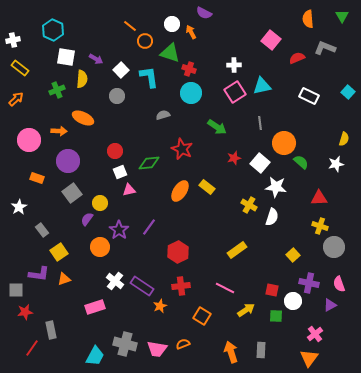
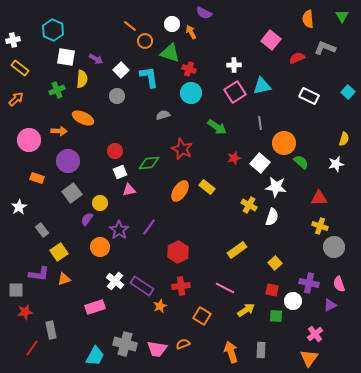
yellow square at (293, 255): moved 18 px left, 8 px down
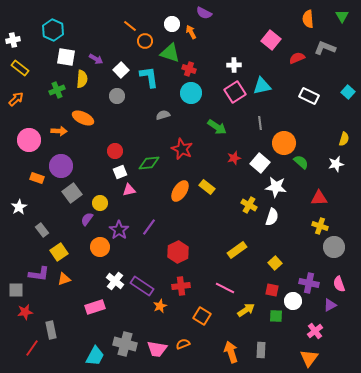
purple circle at (68, 161): moved 7 px left, 5 px down
pink cross at (315, 334): moved 3 px up
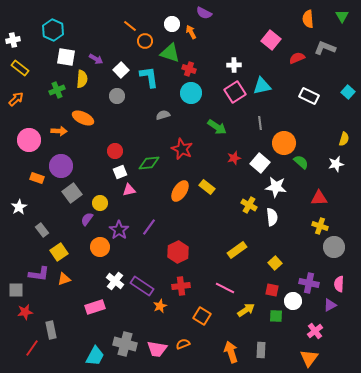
white semicircle at (272, 217): rotated 24 degrees counterclockwise
pink semicircle at (339, 284): rotated 21 degrees clockwise
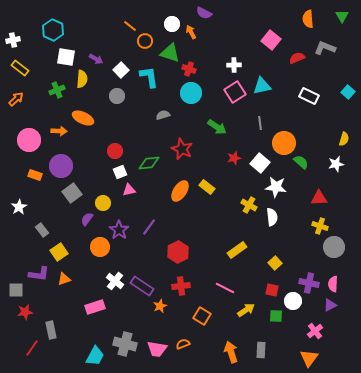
orange rectangle at (37, 178): moved 2 px left, 3 px up
yellow circle at (100, 203): moved 3 px right
pink semicircle at (339, 284): moved 6 px left
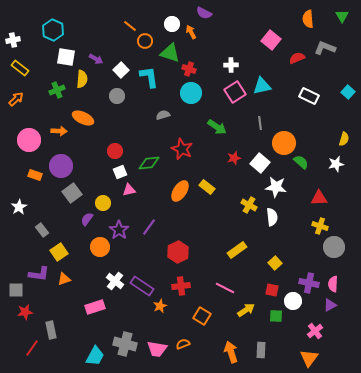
white cross at (234, 65): moved 3 px left
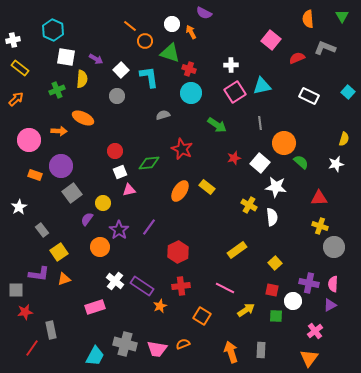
green arrow at (217, 127): moved 2 px up
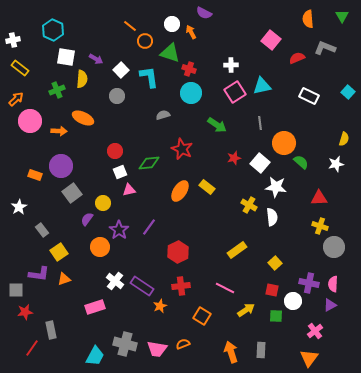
pink circle at (29, 140): moved 1 px right, 19 px up
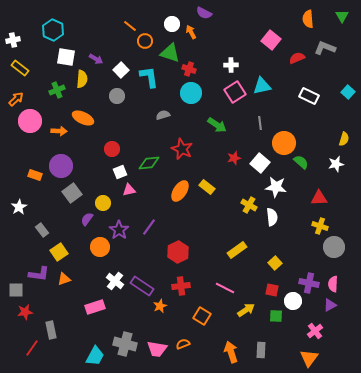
red circle at (115, 151): moved 3 px left, 2 px up
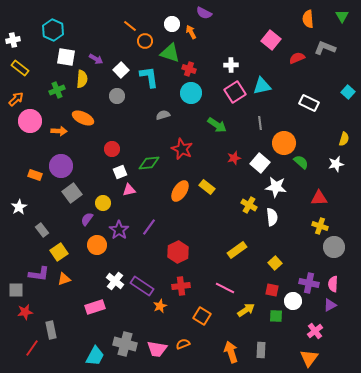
white rectangle at (309, 96): moved 7 px down
orange circle at (100, 247): moved 3 px left, 2 px up
